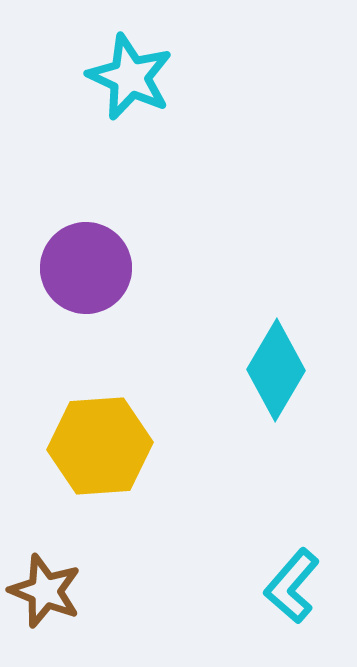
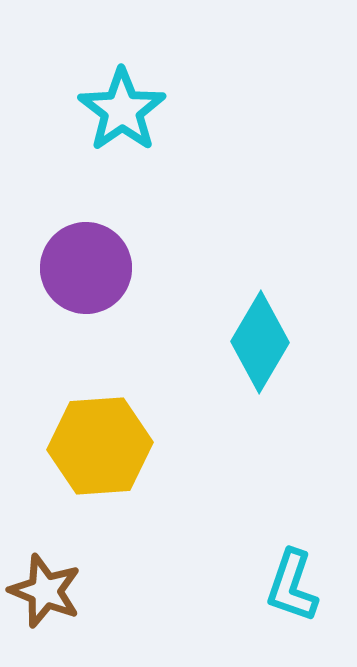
cyan star: moved 8 px left, 33 px down; rotated 12 degrees clockwise
cyan diamond: moved 16 px left, 28 px up
cyan L-shape: rotated 22 degrees counterclockwise
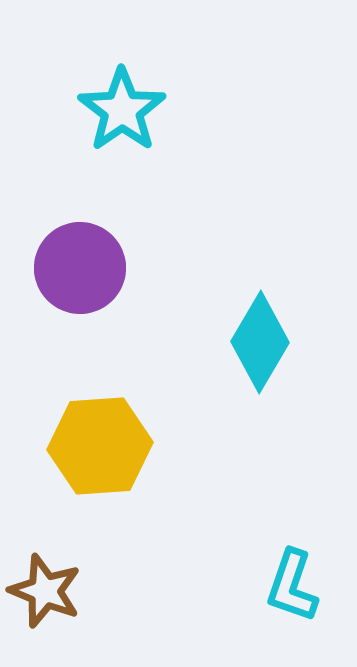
purple circle: moved 6 px left
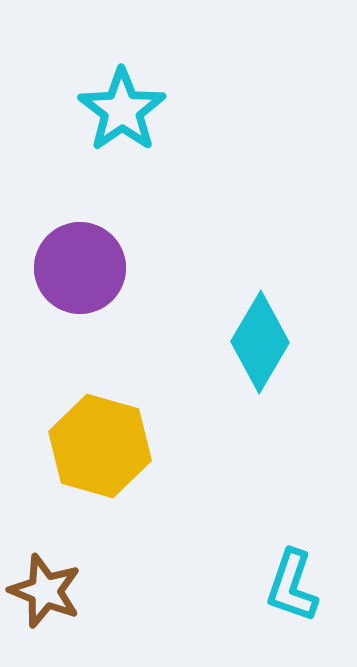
yellow hexagon: rotated 20 degrees clockwise
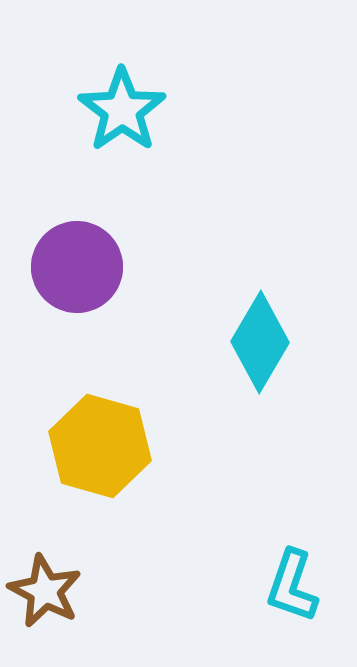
purple circle: moved 3 px left, 1 px up
brown star: rotated 6 degrees clockwise
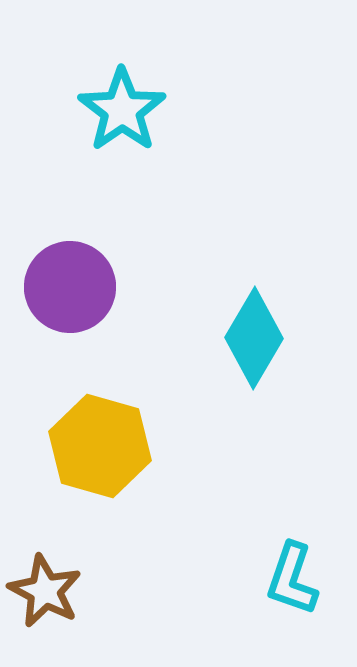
purple circle: moved 7 px left, 20 px down
cyan diamond: moved 6 px left, 4 px up
cyan L-shape: moved 7 px up
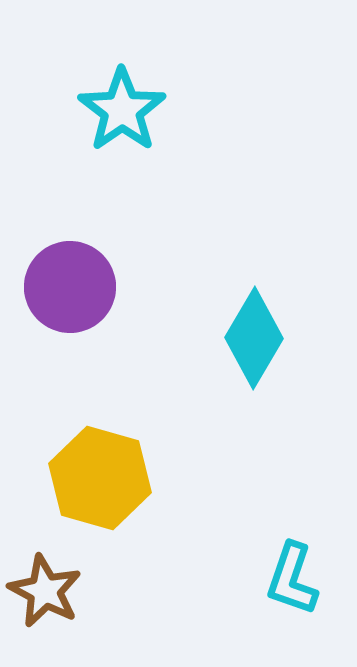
yellow hexagon: moved 32 px down
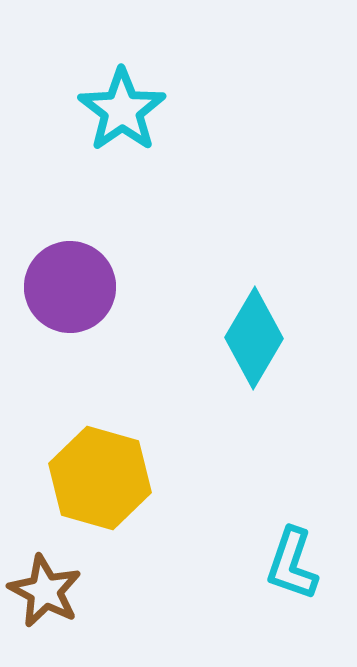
cyan L-shape: moved 15 px up
